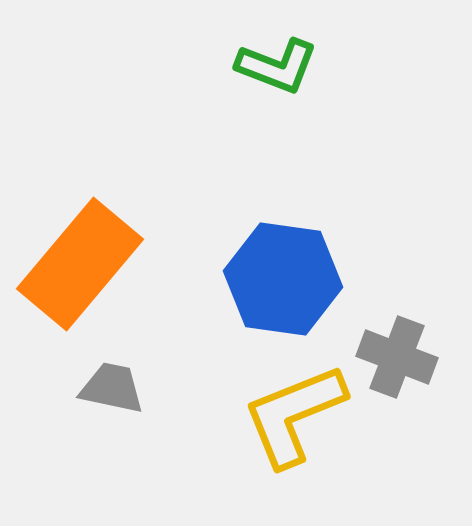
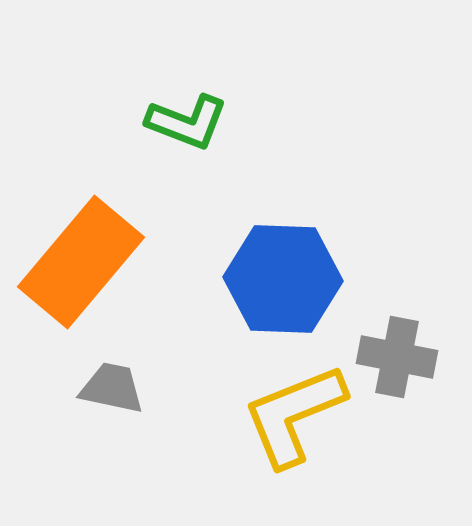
green L-shape: moved 90 px left, 56 px down
orange rectangle: moved 1 px right, 2 px up
blue hexagon: rotated 6 degrees counterclockwise
gray cross: rotated 10 degrees counterclockwise
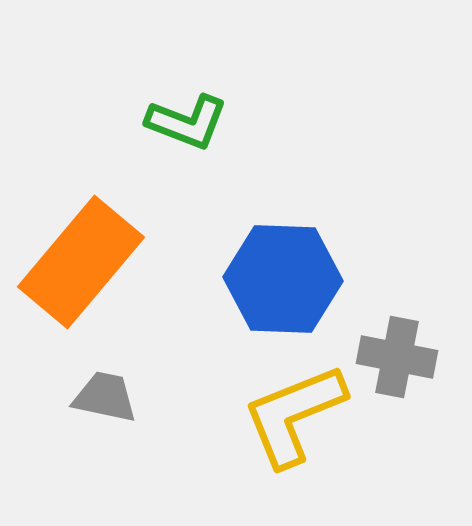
gray trapezoid: moved 7 px left, 9 px down
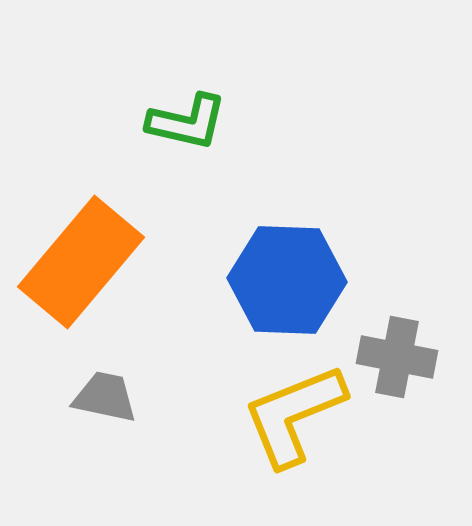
green L-shape: rotated 8 degrees counterclockwise
blue hexagon: moved 4 px right, 1 px down
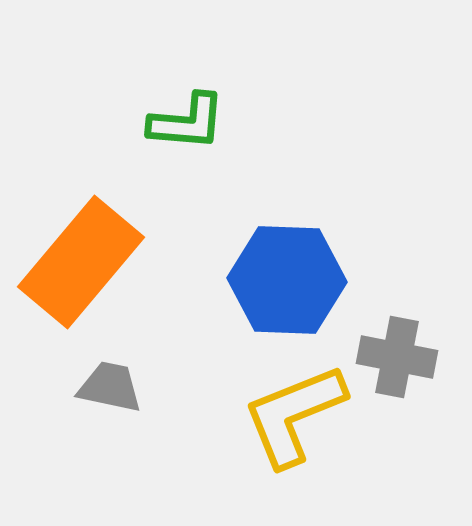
green L-shape: rotated 8 degrees counterclockwise
gray trapezoid: moved 5 px right, 10 px up
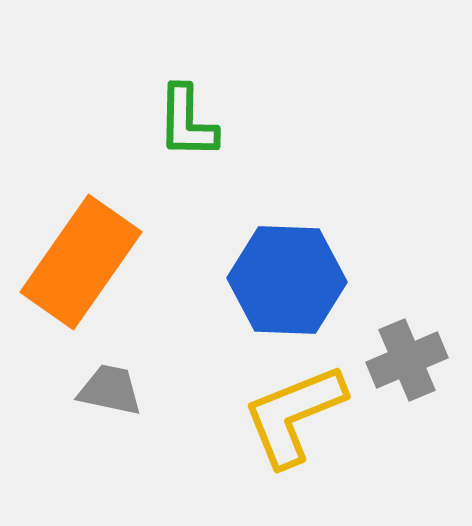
green L-shape: rotated 86 degrees clockwise
orange rectangle: rotated 5 degrees counterclockwise
gray cross: moved 10 px right, 3 px down; rotated 34 degrees counterclockwise
gray trapezoid: moved 3 px down
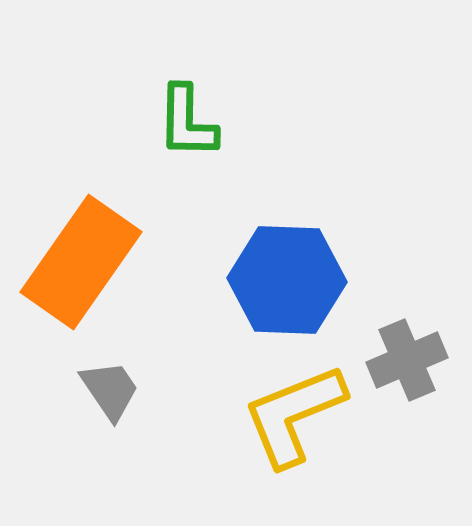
gray trapezoid: rotated 44 degrees clockwise
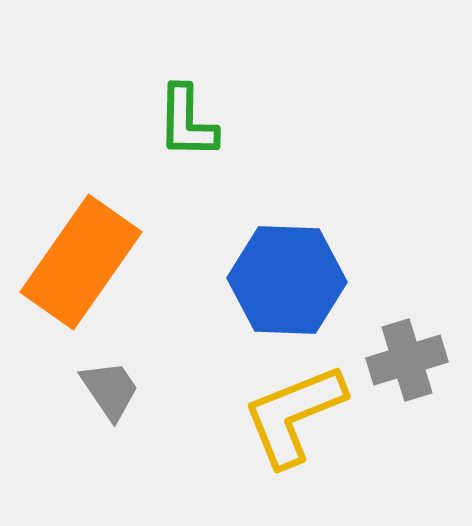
gray cross: rotated 6 degrees clockwise
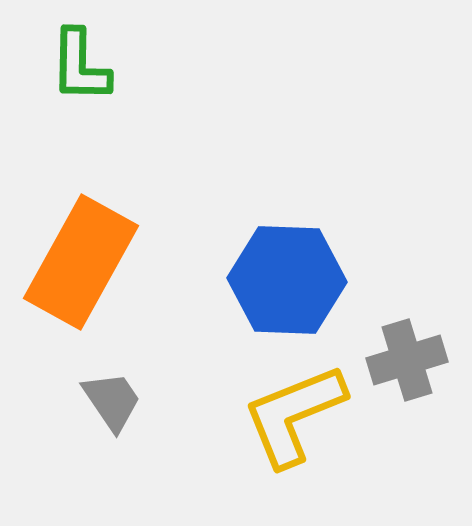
green L-shape: moved 107 px left, 56 px up
orange rectangle: rotated 6 degrees counterclockwise
gray trapezoid: moved 2 px right, 11 px down
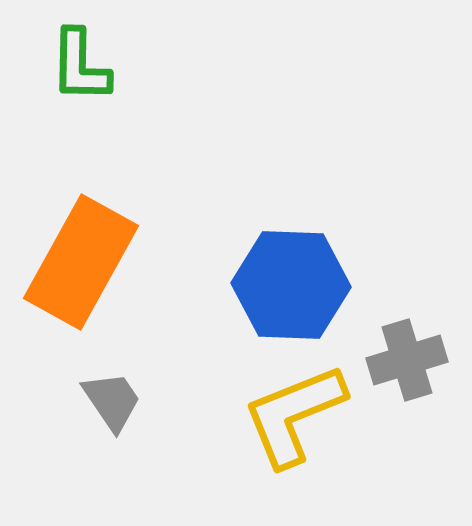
blue hexagon: moved 4 px right, 5 px down
